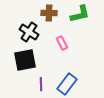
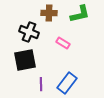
black cross: rotated 12 degrees counterclockwise
pink rectangle: moved 1 px right; rotated 32 degrees counterclockwise
blue rectangle: moved 1 px up
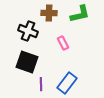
black cross: moved 1 px left, 1 px up
pink rectangle: rotated 32 degrees clockwise
black square: moved 2 px right, 2 px down; rotated 30 degrees clockwise
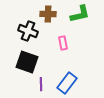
brown cross: moved 1 px left, 1 px down
pink rectangle: rotated 16 degrees clockwise
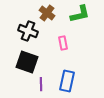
brown cross: moved 1 px left, 1 px up; rotated 35 degrees clockwise
blue rectangle: moved 2 px up; rotated 25 degrees counterclockwise
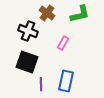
pink rectangle: rotated 40 degrees clockwise
blue rectangle: moved 1 px left
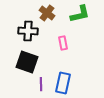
black cross: rotated 18 degrees counterclockwise
pink rectangle: rotated 40 degrees counterclockwise
blue rectangle: moved 3 px left, 2 px down
